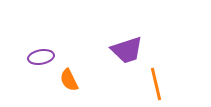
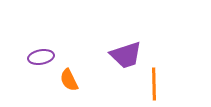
purple trapezoid: moved 1 px left, 5 px down
orange line: moved 2 px left; rotated 12 degrees clockwise
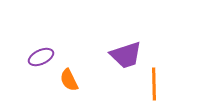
purple ellipse: rotated 15 degrees counterclockwise
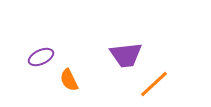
purple trapezoid: rotated 12 degrees clockwise
orange line: rotated 48 degrees clockwise
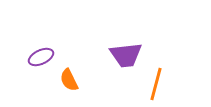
orange line: moved 2 px right; rotated 32 degrees counterclockwise
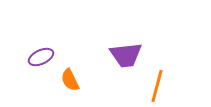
orange semicircle: moved 1 px right
orange line: moved 1 px right, 2 px down
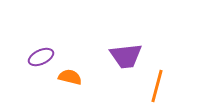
purple trapezoid: moved 1 px down
orange semicircle: moved 3 px up; rotated 130 degrees clockwise
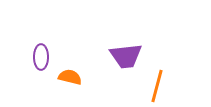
purple ellipse: rotated 65 degrees counterclockwise
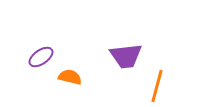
purple ellipse: rotated 55 degrees clockwise
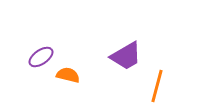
purple trapezoid: rotated 24 degrees counterclockwise
orange semicircle: moved 2 px left, 2 px up
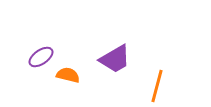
purple trapezoid: moved 11 px left, 3 px down
